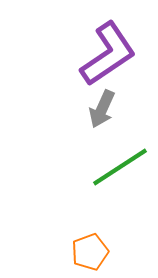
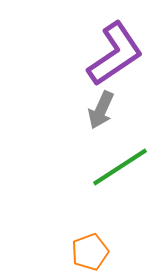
purple L-shape: moved 7 px right
gray arrow: moved 1 px left, 1 px down
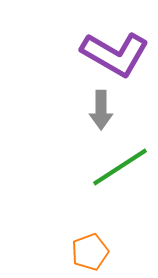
purple L-shape: rotated 64 degrees clockwise
gray arrow: rotated 24 degrees counterclockwise
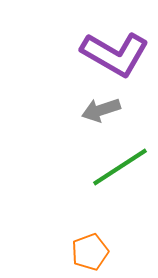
gray arrow: rotated 72 degrees clockwise
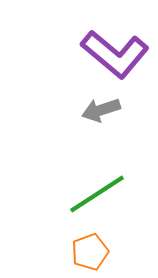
purple L-shape: rotated 10 degrees clockwise
green line: moved 23 px left, 27 px down
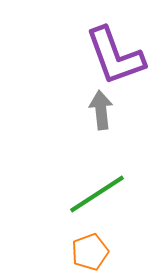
purple L-shape: moved 2 px down; rotated 30 degrees clockwise
gray arrow: rotated 102 degrees clockwise
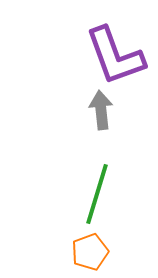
green line: rotated 40 degrees counterclockwise
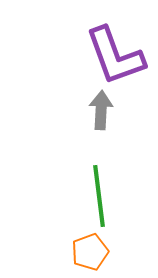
gray arrow: rotated 9 degrees clockwise
green line: moved 2 px right, 2 px down; rotated 24 degrees counterclockwise
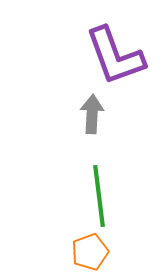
gray arrow: moved 9 px left, 4 px down
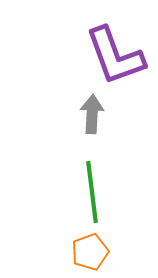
green line: moved 7 px left, 4 px up
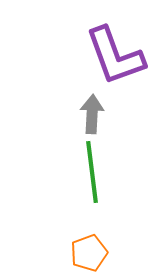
green line: moved 20 px up
orange pentagon: moved 1 px left, 1 px down
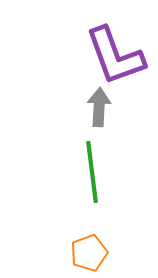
gray arrow: moved 7 px right, 7 px up
